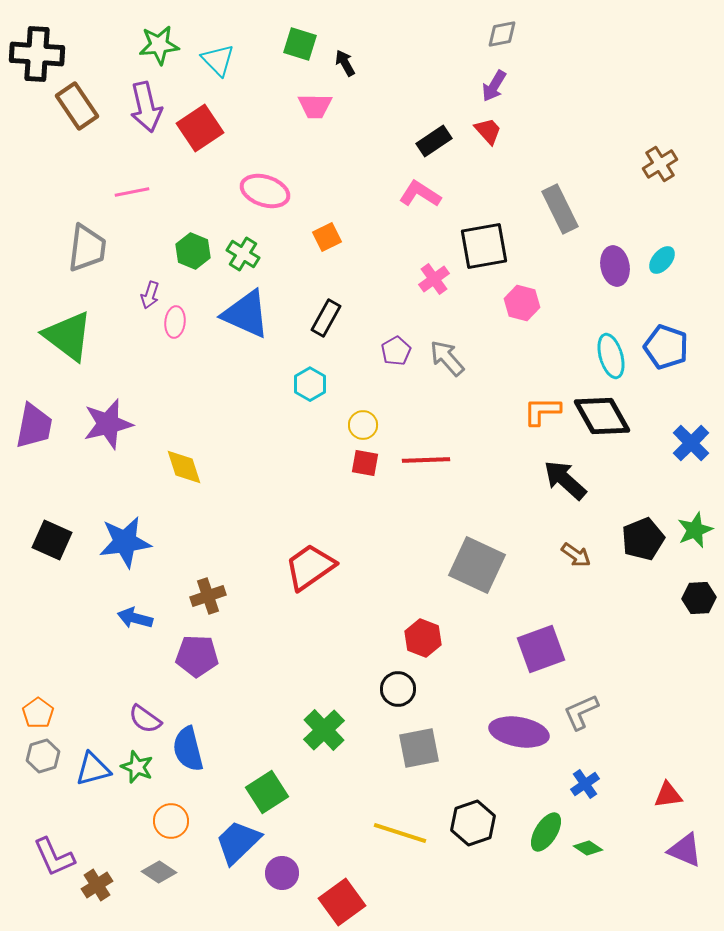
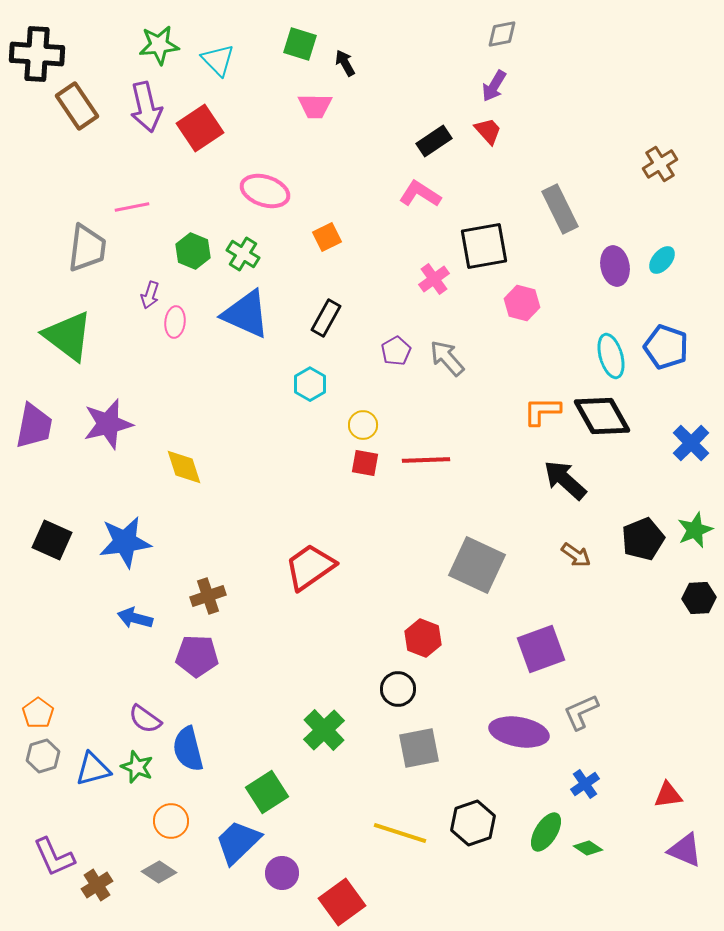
pink line at (132, 192): moved 15 px down
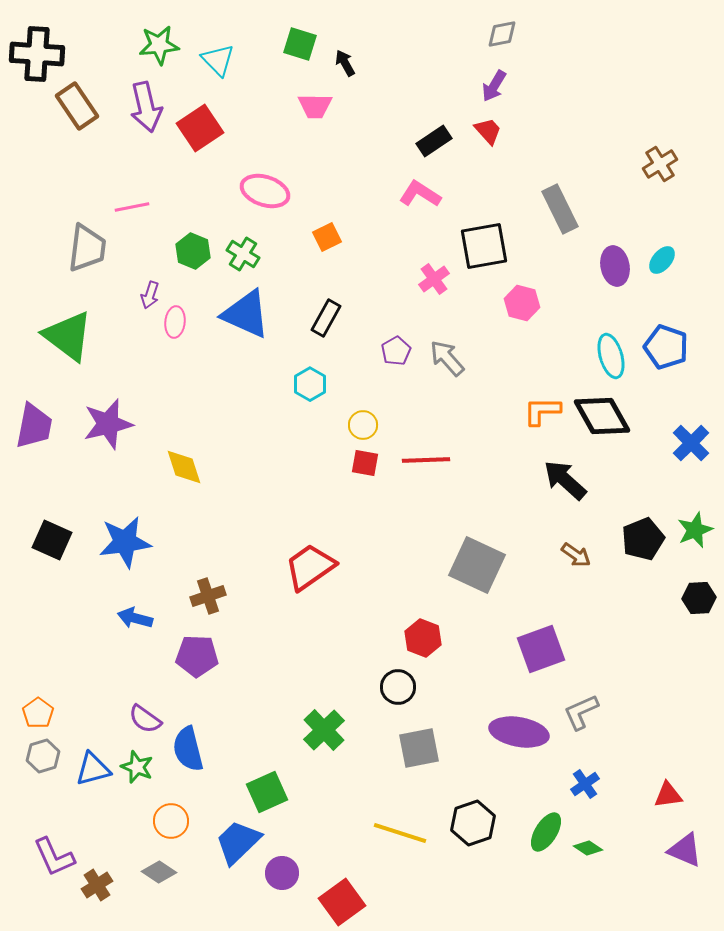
black circle at (398, 689): moved 2 px up
green square at (267, 792): rotated 9 degrees clockwise
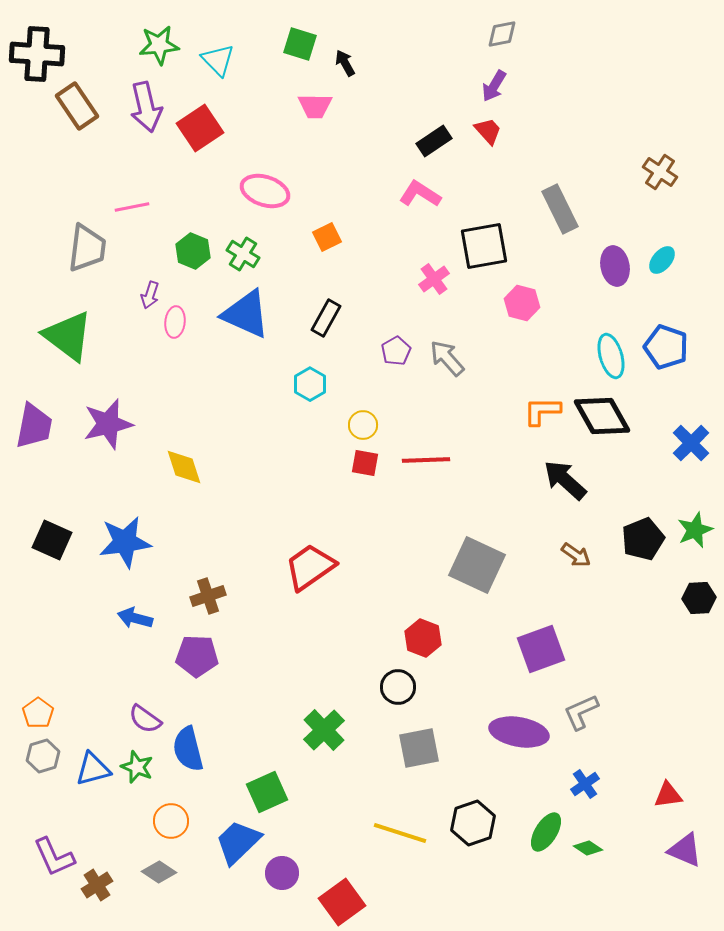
brown cross at (660, 164): moved 8 px down; rotated 24 degrees counterclockwise
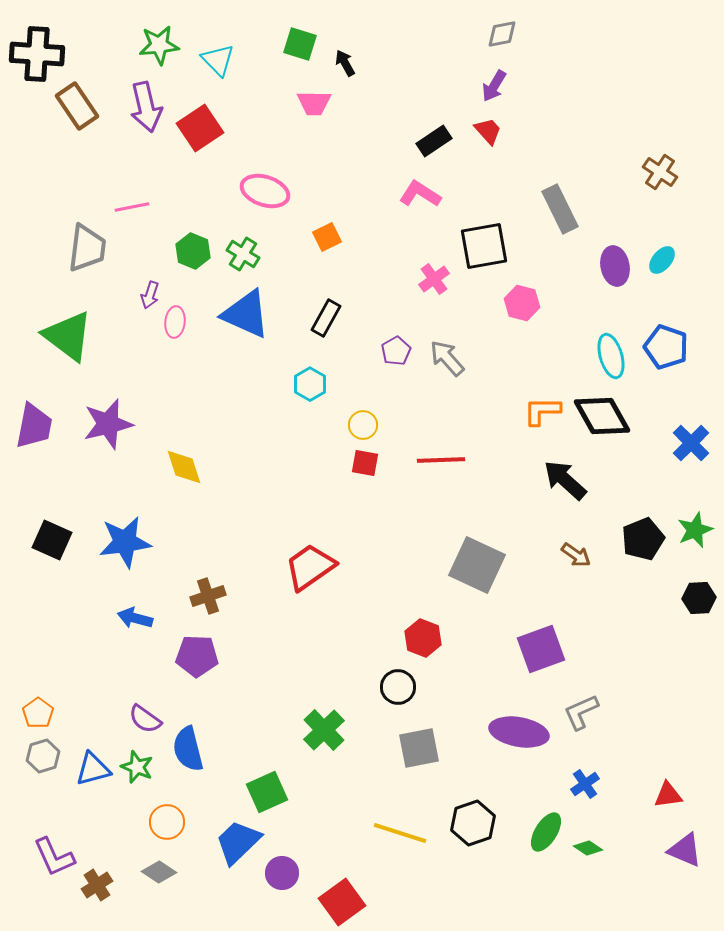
pink trapezoid at (315, 106): moved 1 px left, 3 px up
red line at (426, 460): moved 15 px right
orange circle at (171, 821): moved 4 px left, 1 px down
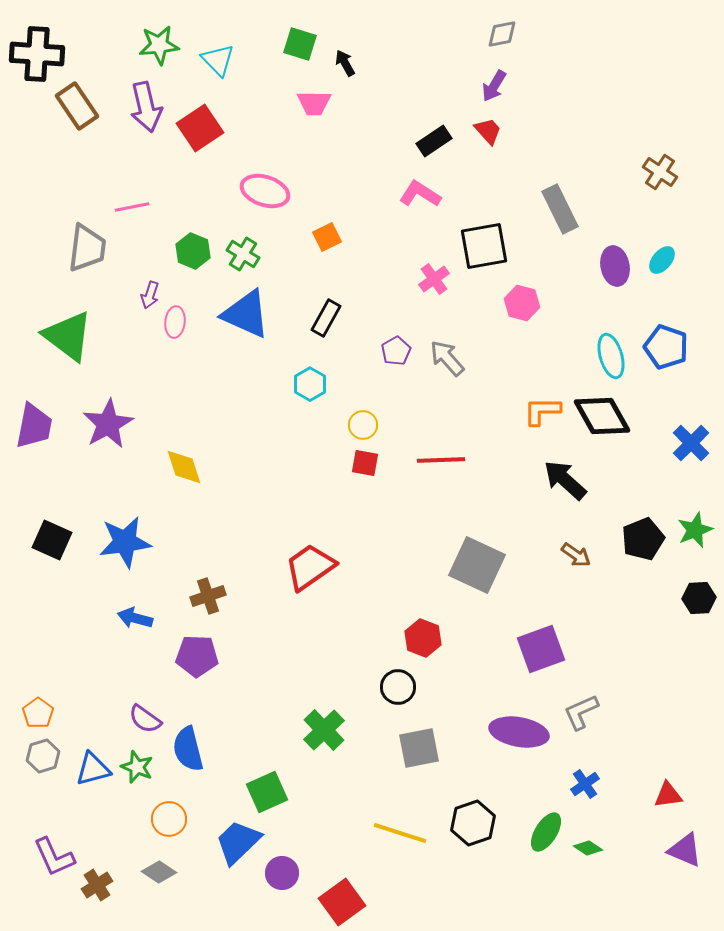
purple star at (108, 424): rotated 15 degrees counterclockwise
orange circle at (167, 822): moved 2 px right, 3 px up
